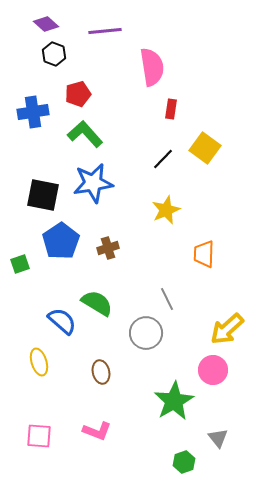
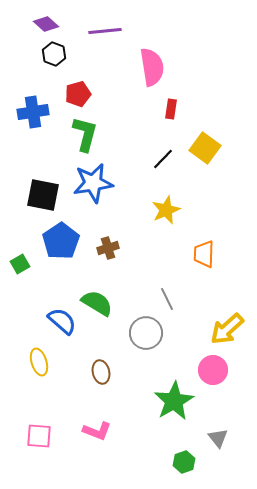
green L-shape: rotated 57 degrees clockwise
green square: rotated 12 degrees counterclockwise
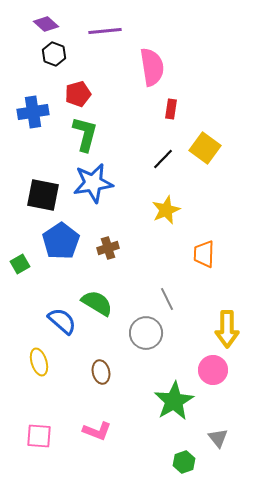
yellow arrow: rotated 48 degrees counterclockwise
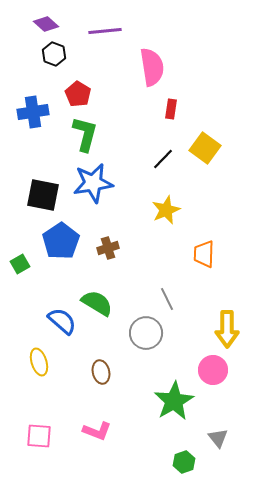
red pentagon: rotated 25 degrees counterclockwise
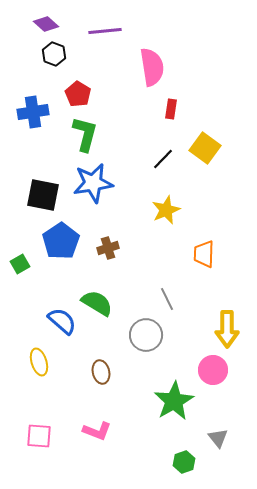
gray circle: moved 2 px down
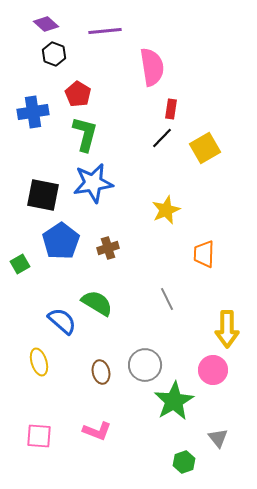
yellow square: rotated 24 degrees clockwise
black line: moved 1 px left, 21 px up
gray circle: moved 1 px left, 30 px down
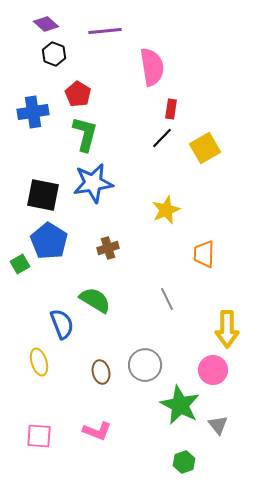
blue pentagon: moved 12 px left; rotated 6 degrees counterclockwise
green semicircle: moved 2 px left, 3 px up
blue semicircle: moved 3 px down; rotated 28 degrees clockwise
green star: moved 6 px right, 4 px down; rotated 15 degrees counterclockwise
gray triangle: moved 13 px up
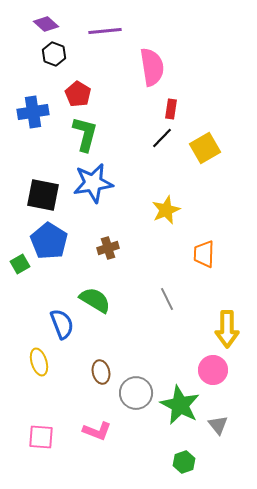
gray circle: moved 9 px left, 28 px down
pink square: moved 2 px right, 1 px down
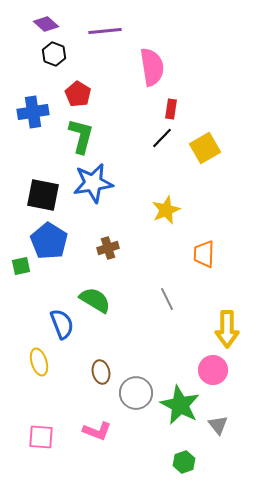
green L-shape: moved 4 px left, 2 px down
green square: moved 1 px right, 2 px down; rotated 18 degrees clockwise
